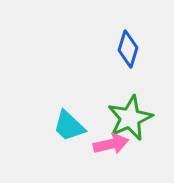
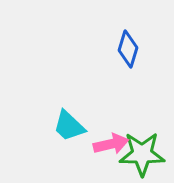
green star: moved 12 px right, 36 px down; rotated 24 degrees clockwise
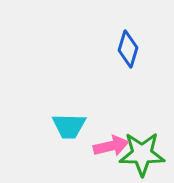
cyan trapezoid: rotated 42 degrees counterclockwise
pink arrow: moved 2 px down
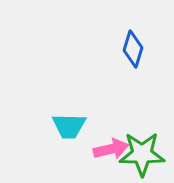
blue diamond: moved 5 px right
pink arrow: moved 3 px down
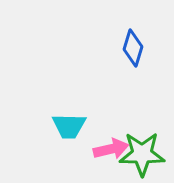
blue diamond: moved 1 px up
